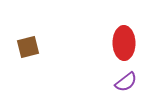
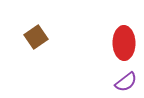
brown square: moved 8 px right, 10 px up; rotated 20 degrees counterclockwise
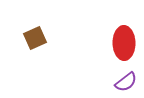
brown square: moved 1 px left, 1 px down; rotated 10 degrees clockwise
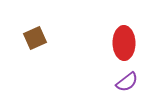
purple semicircle: moved 1 px right
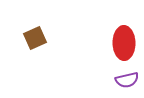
purple semicircle: moved 2 px up; rotated 25 degrees clockwise
